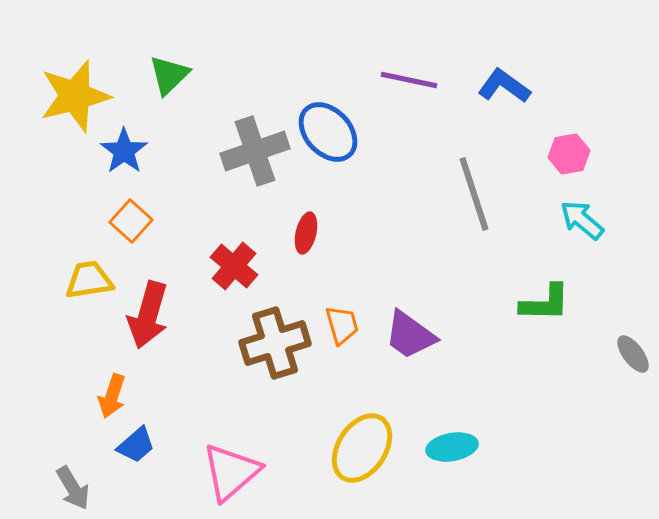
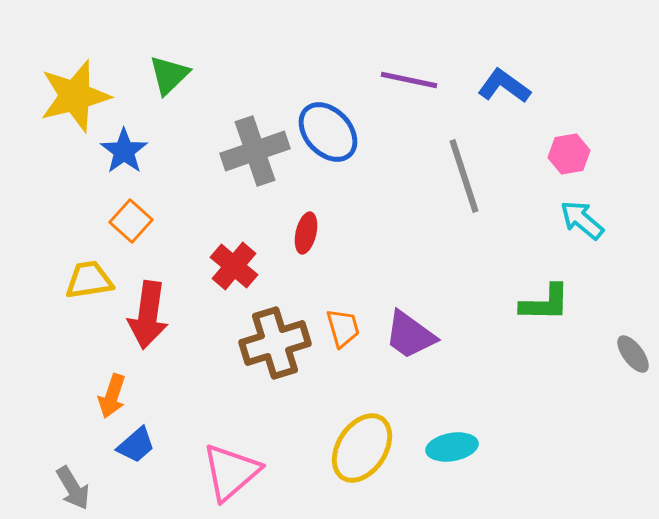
gray line: moved 10 px left, 18 px up
red arrow: rotated 8 degrees counterclockwise
orange trapezoid: moved 1 px right, 3 px down
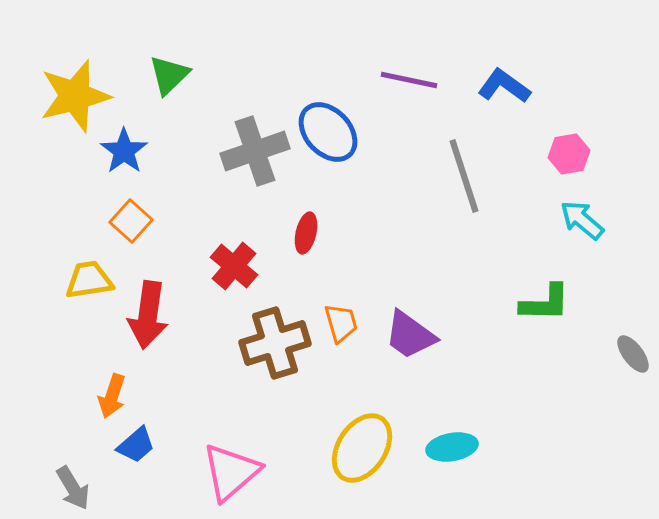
orange trapezoid: moved 2 px left, 5 px up
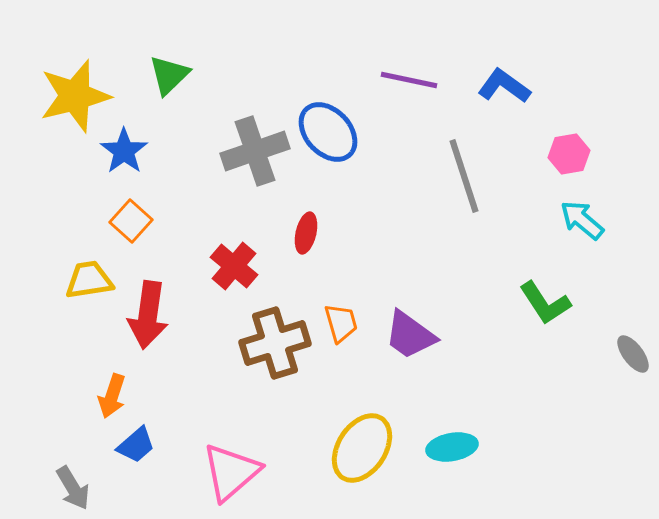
green L-shape: rotated 56 degrees clockwise
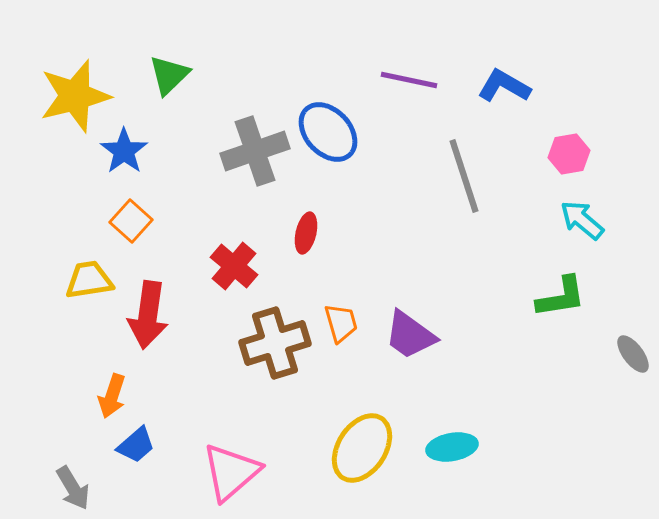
blue L-shape: rotated 6 degrees counterclockwise
green L-shape: moved 16 px right, 6 px up; rotated 66 degrees counterclockwise
